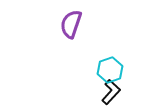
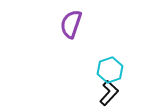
black L-shape: moved 2 px left, 1 px down
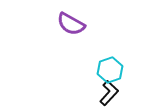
purple semicircle: rotated 80 degrees counterclockwise
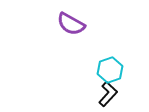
black L-shape: moved 1 px left, 1 px down
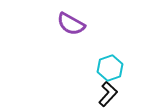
cyan hexagon: moved 2 px up
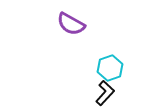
black L-shape: moved 3 px left, 1 px up
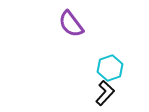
purple semicircle: rotated 24 degrees clockwise
